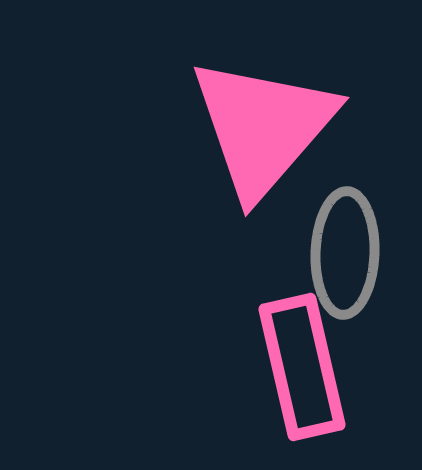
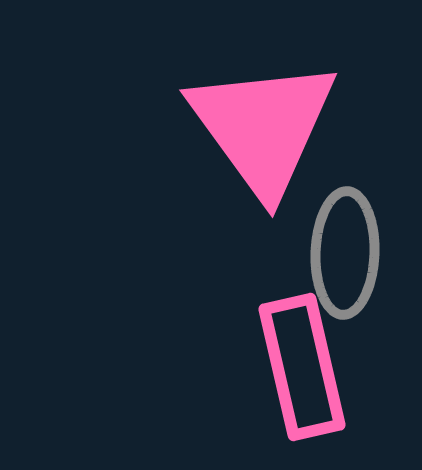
pink triangle: rotated 17 degrees counterclockwise
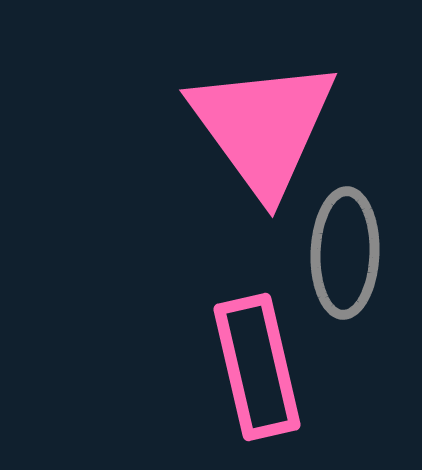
pink rectangle: moved 45 px left
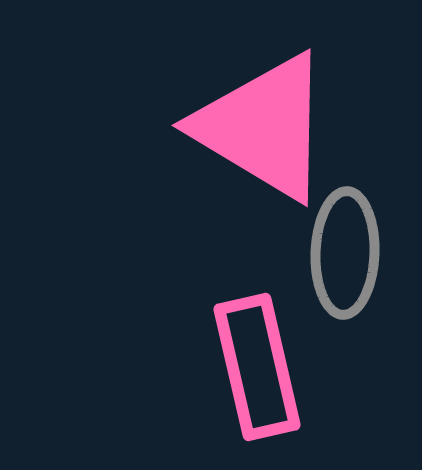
pink triangle: rotated 23 degrees counterclockwise
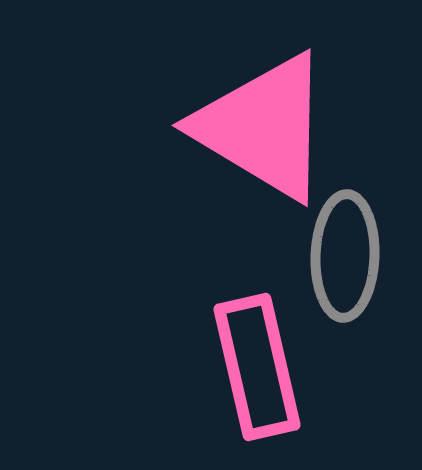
gray ellipse: moved 3 px down
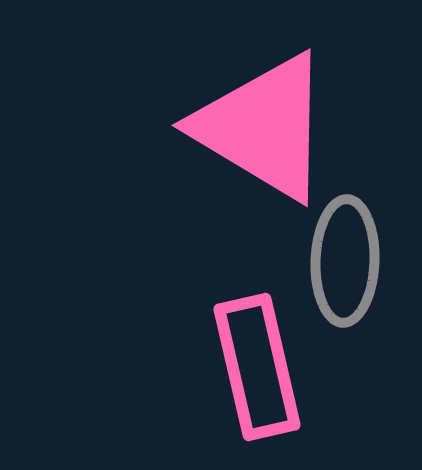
gray ellipse: moved 5 px down
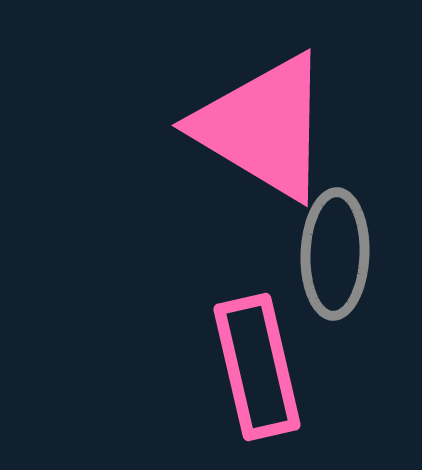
gray ellipse: moved 10 px left, 7 px up
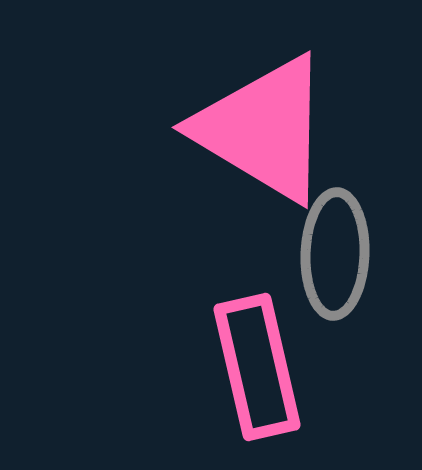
pink triangle: moved 2 px down
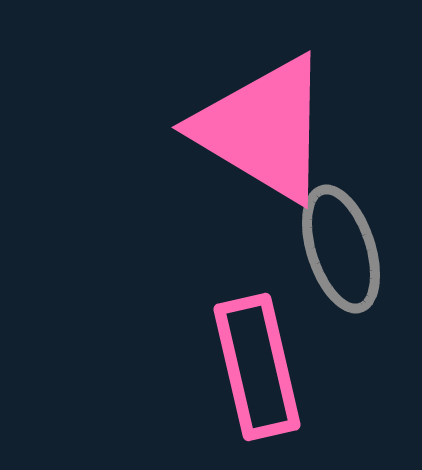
gray ellipse: moved 6 px right, 5 px up; rotated 20 degrees counterclockwise
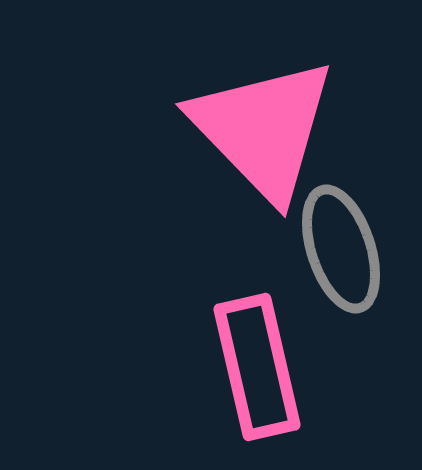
pink triangle: rotated 15 degrees clockwise
